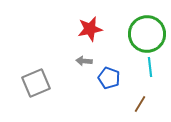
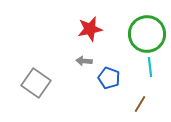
gray square: rotated 32 degrees counterclockwise
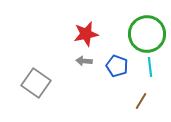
red star: moved 4 px left, 5 px down
blue pentagon: moved 8 px right, 12 px up
brown line: moved 1 px right, 3 px up
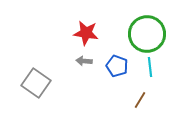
red star: moved 1 px up; rotated 20 degrees clockwise
brown line: moved 1 px left, 1 px up
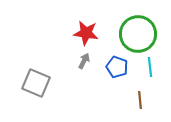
green circle: moved 9 px left
gray arrow: rotated 112 degrees clockwise
blue pentagon: moved 1 px down
gray square: rotated 12 degrees counterclockwise
brown line: rotated 36 degrees counterclockwise
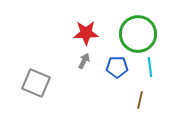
red star: rotated 10 degrees counterclockwise
blue pentagon: rotated 20 degrees counterclockwise
brown line: rotated 18 degrees clockwise
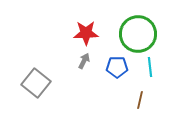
gray square: rotated 16 degrees clockwise
